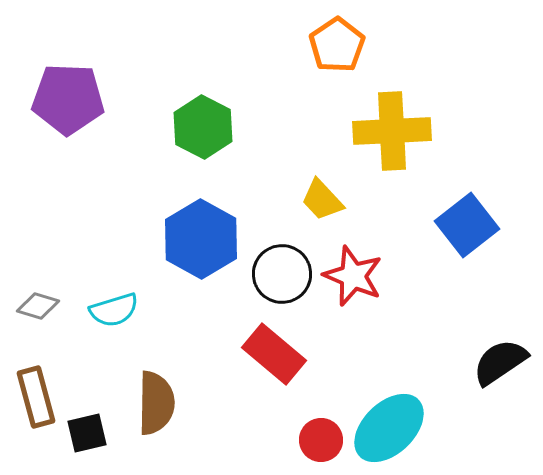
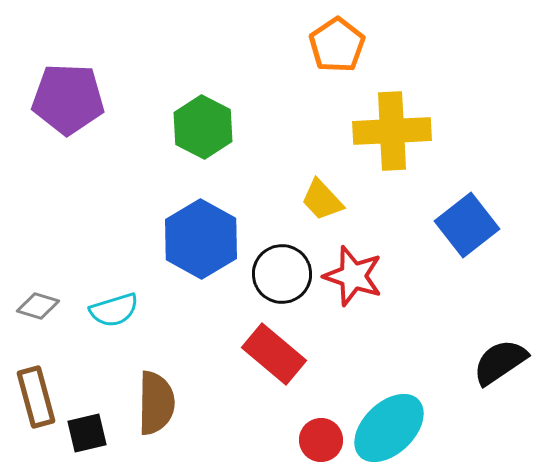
red star: rotated 4 degrees counterclockwise
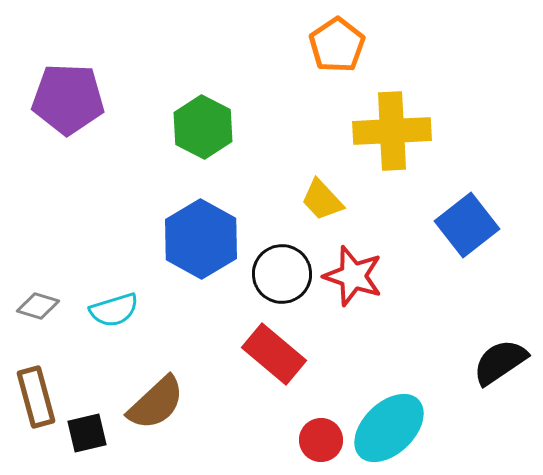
brown semicircle: rotated 46 degrees clockwise
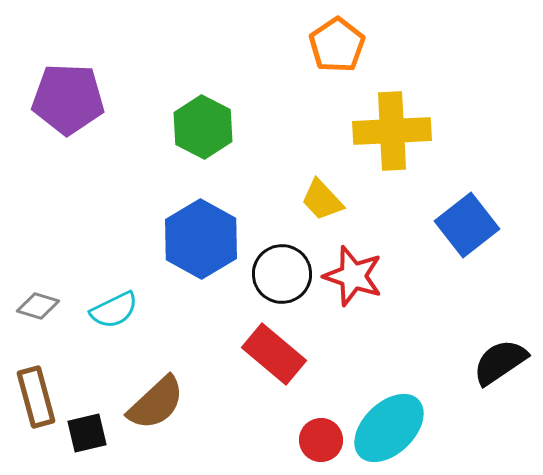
cyan semicircle: rotated 9 degrees counterclockwise
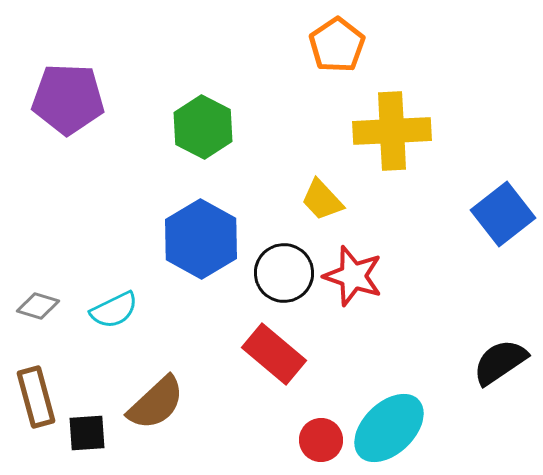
blue square: moved 36 px right, 11 px up
black circle: moved 2 px right, 1 px up
black square: rotated 9 degrees clockwise
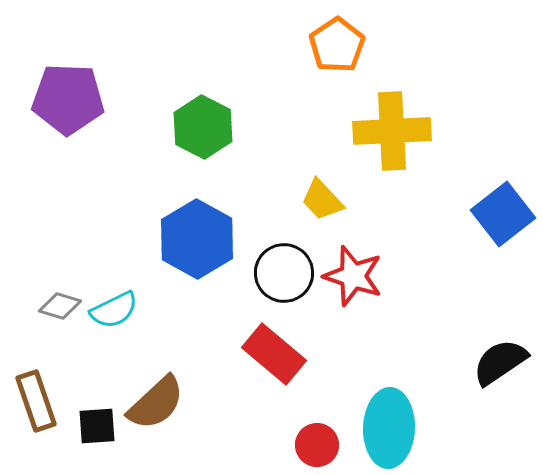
blue hexagon: moved 4 px left
gray diamond: moved 22 px right
brown rectangle: moved 4 px down; rotated 4 degrees counterclockwise
cyan ellipse: rotated 44 degrees counterclockwise
black square: moved 10 px right, 7 px up
red circle: moved 4 px left, 5 px down
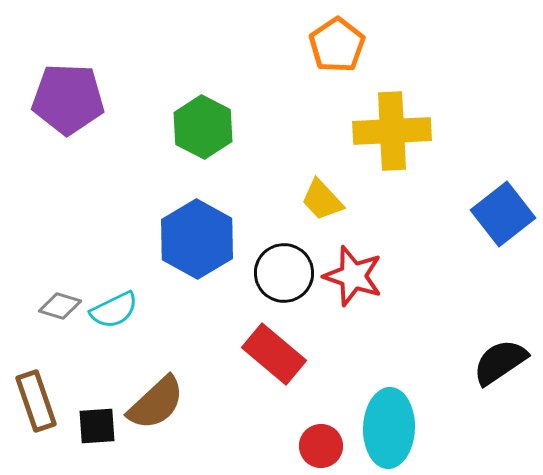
red circle: moved 4 px right, 1 px down
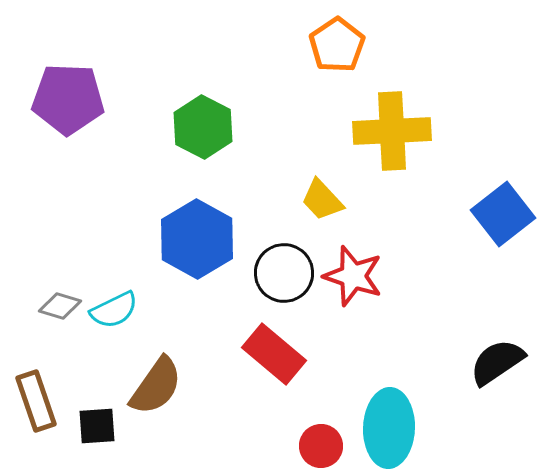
black semicircle: moved 3 px left
brown semicircle: moved 17 px up; rotated 12 degrees counterclockwise
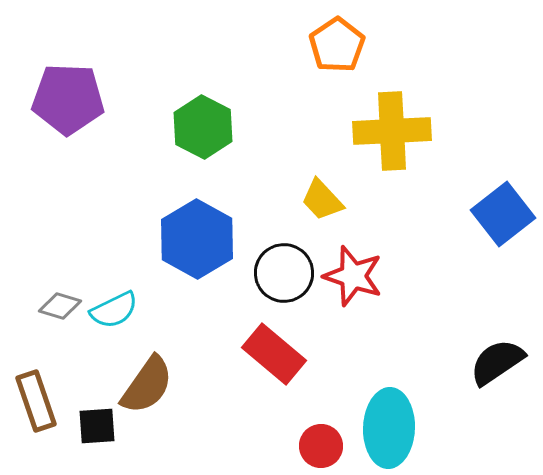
brown semicircle: moved 9 px left, 1 px up
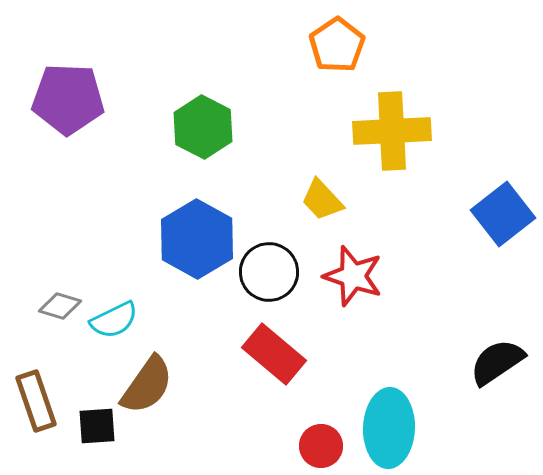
black circle: moved 15 px left, 1 px up
cyan semicircle: moved 10 px down
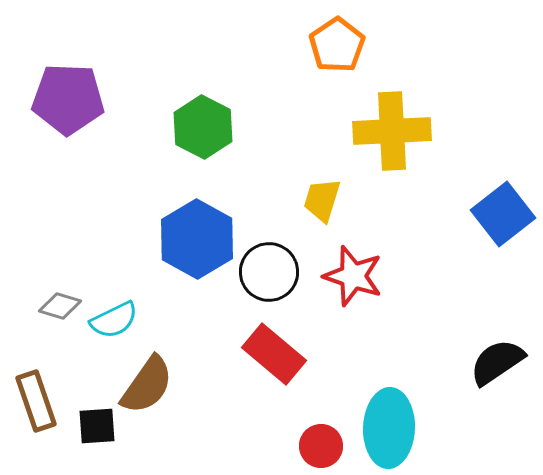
yellow trapezoid: rotated 60 degrees clockwise
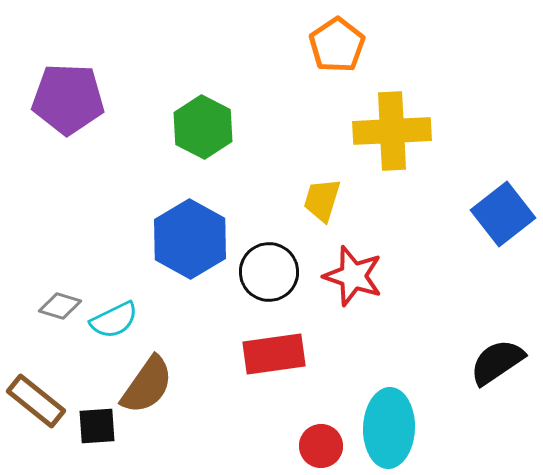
blue hexagon: moved 7 px left
red rectangle: rotated 48 degrees counterclockwise
brown rectangle: rotated 32 degrees counterclockwise
